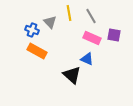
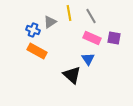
gray triangle: rotated 40 degrees clockwise
blue cross: moved 1 px right
purple square: moved 3 px down
blue triangle: moved 1 px right; rotated 32 degrees clockwise
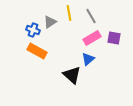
pink rectangle: rotated 54 degrees counterclockwise
blue triangle: rotated 24 degrees clockwise
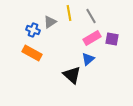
purple square: moved 2 px left, 1 px down
orange rectangle: moved 5 px left, 2 px down
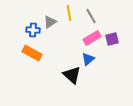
blue cross: rotated 16 degrees counterclockwise
purple square: rotated 24 degrees counterclockwise
